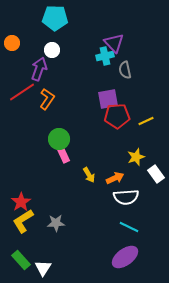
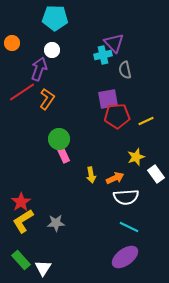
cyan cross: moved 2 px left, 1 px up
yellow arrow: moved 2 px right; rotated 21 degrees clockwise
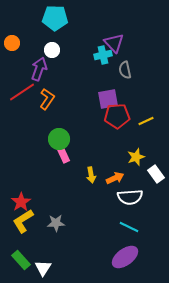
white semicircle: moved 4 px right
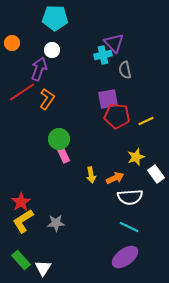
red pentagon: rotated 10 degrees clockwise
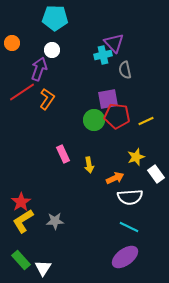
green circle: moved 35 px right, 19 px up
yellow arrow: moved 2 px left, 10 px up
gray star: moved 1 px left, 2 px up
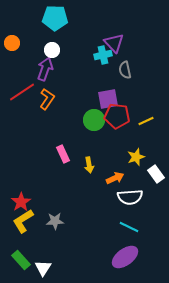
purple arrow: moved 6 px right
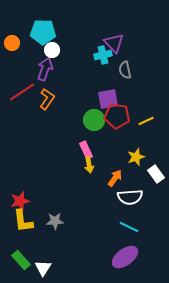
cyan pentagon: moved 12 px left, 14 px down
pink rectangle: moved 23 px right, 4 px up
orange arrow: rotated 30 degrees counterclockwise
red star: moved 1 px left, 1 px up; rotated 18 degrees clockwise
yellow L-shape: rotated 65 degrees counterclockwise
